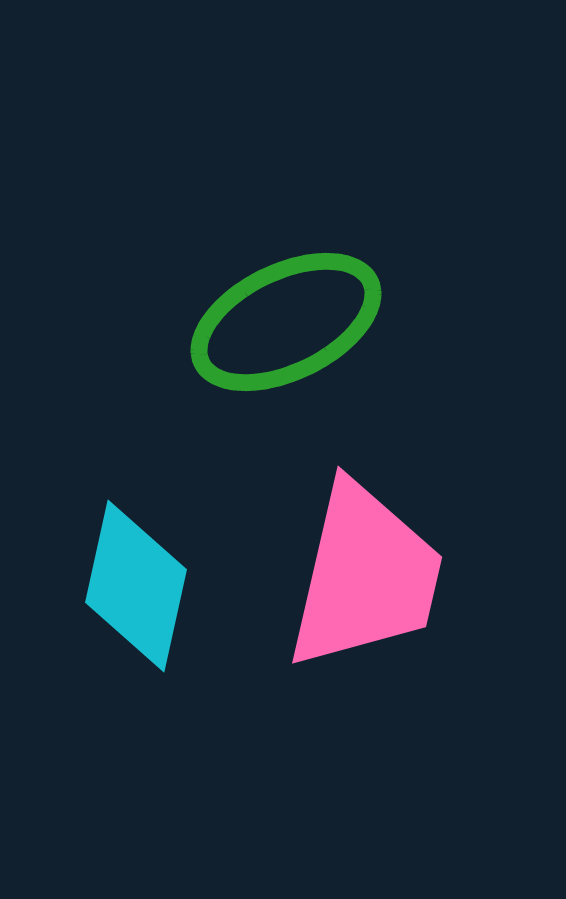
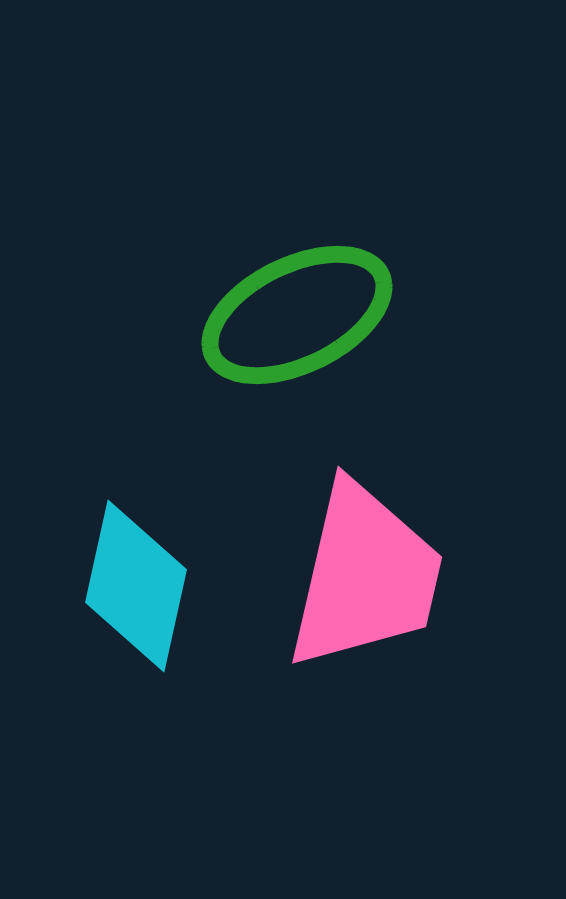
green ellipse: moved 11 px right, 7 px up
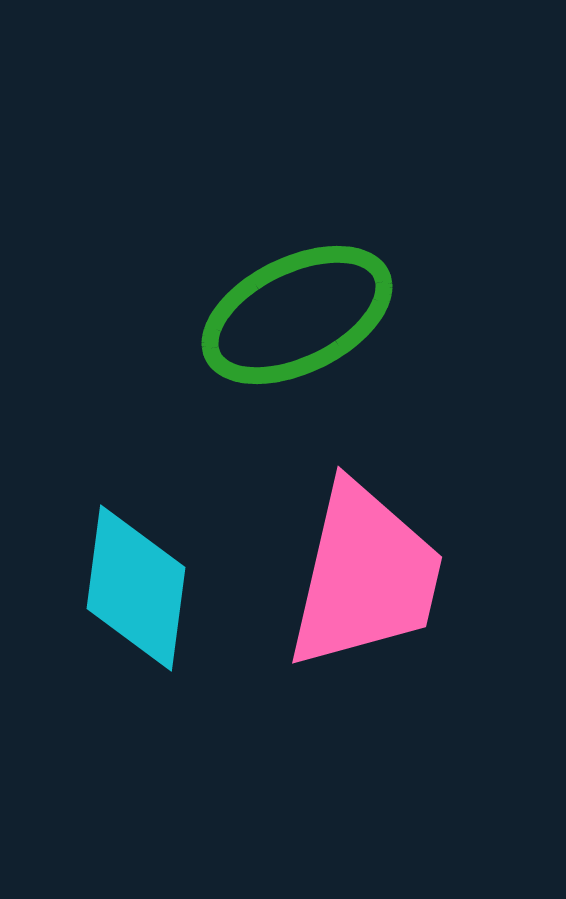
cyan diamond: moved 2 px down; rotated 5 degrees counterclockwise
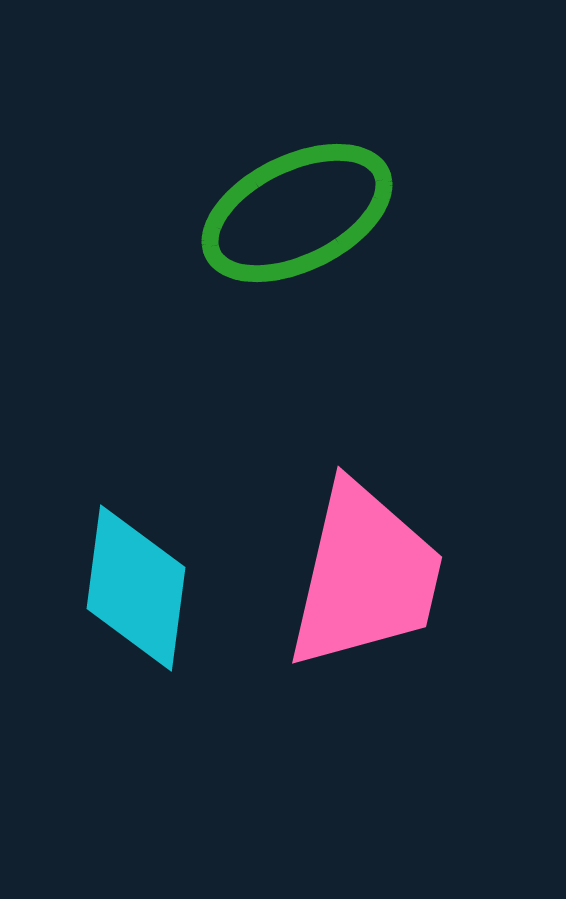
green ellipse: moved 102 px up
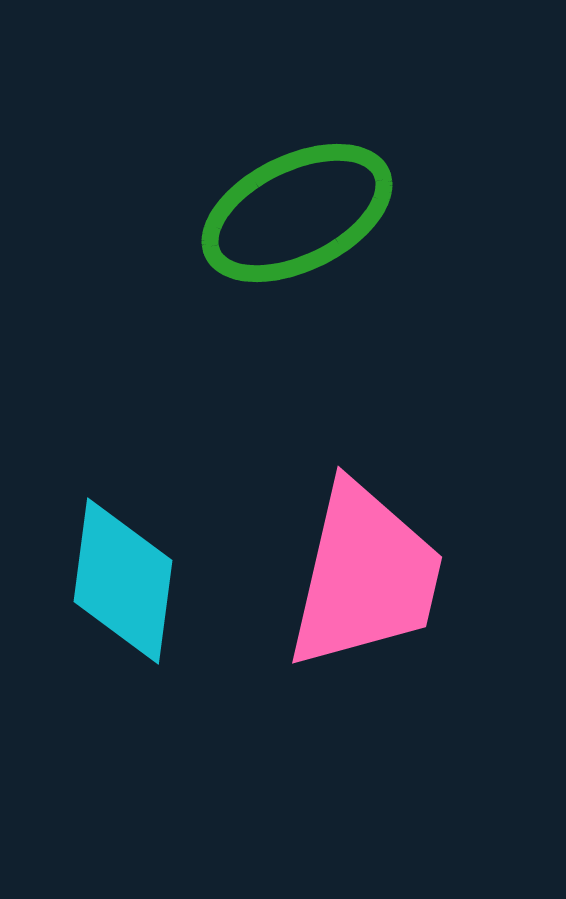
cyan diamond: moved 13 px left, 7 px up
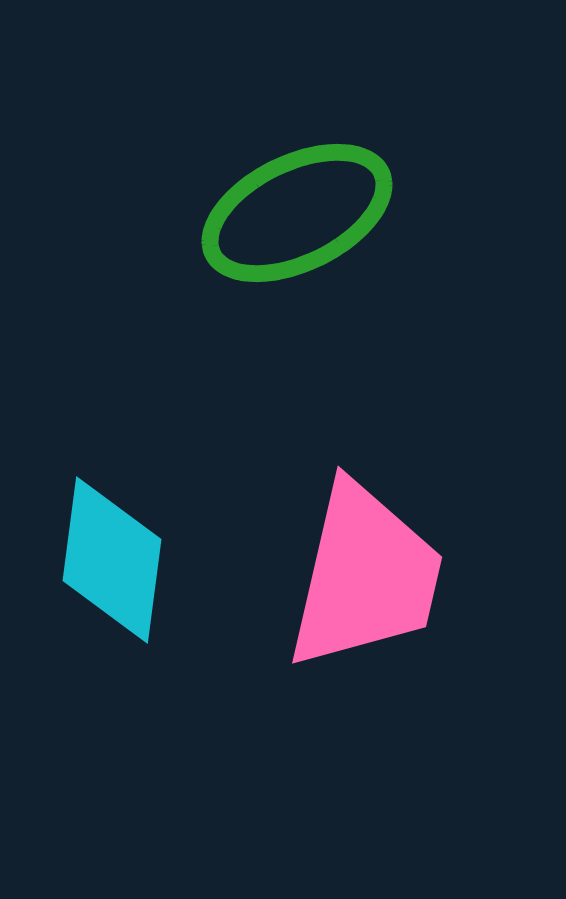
cyan diamond: moved 11 px left, 21 px up
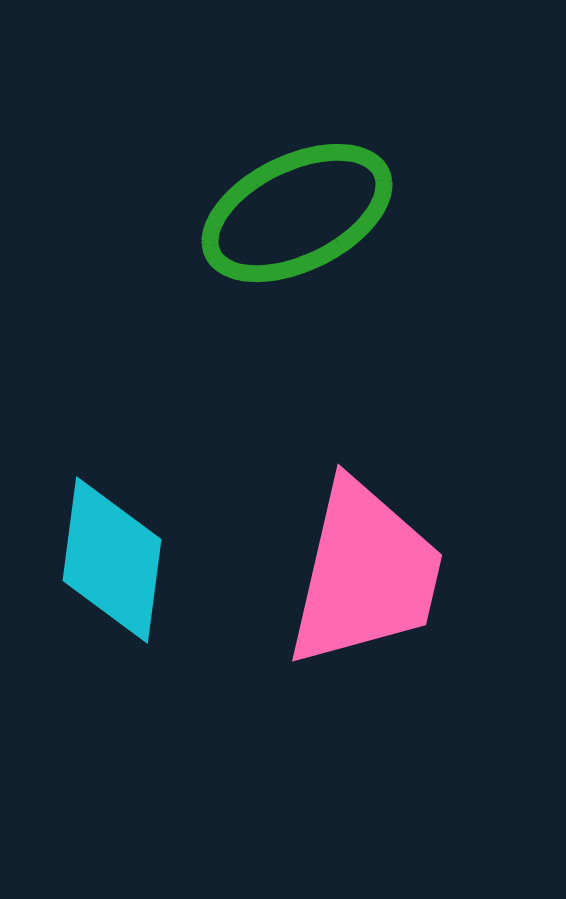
pink trapezoid: moved 2 px up
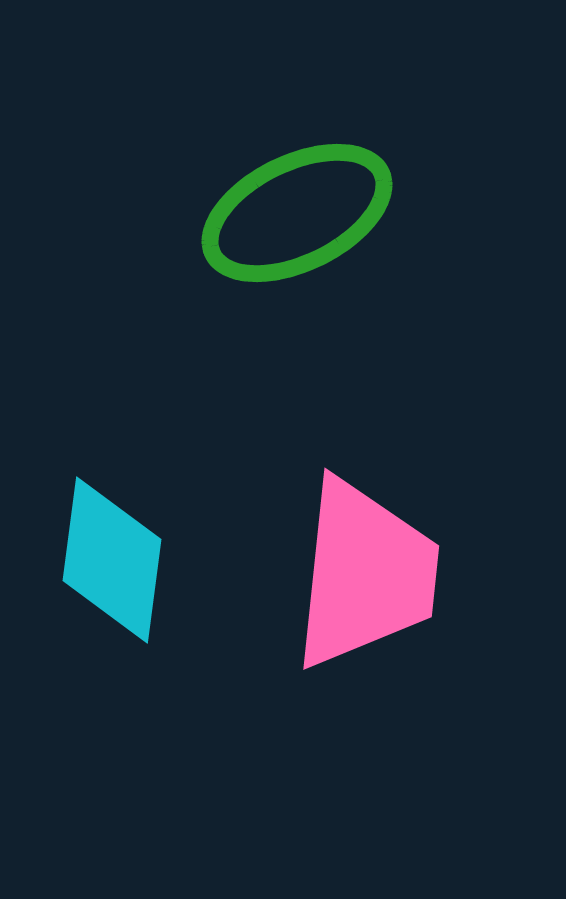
pink trapezoid: rotated 7 degrees counterclockwise
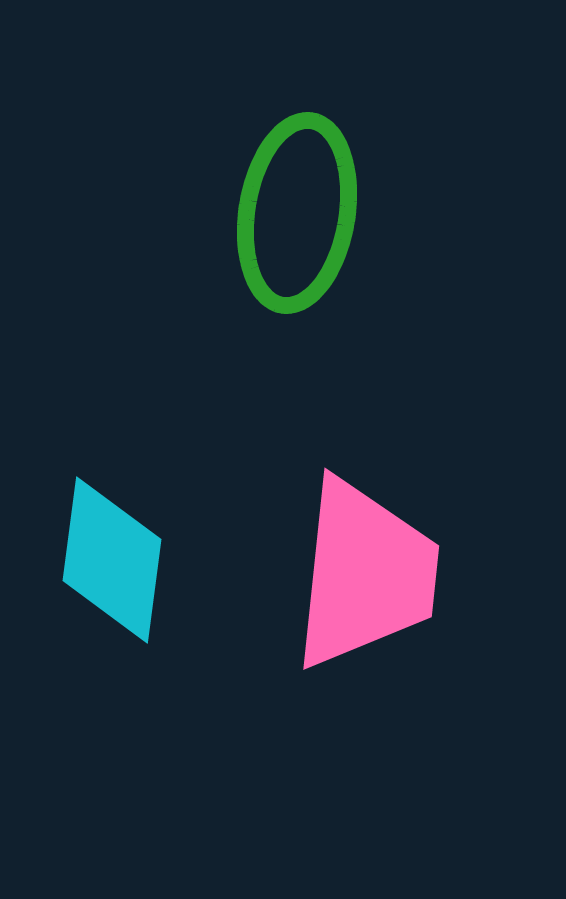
green ellipse: rotated 55 degrees counterclockwise
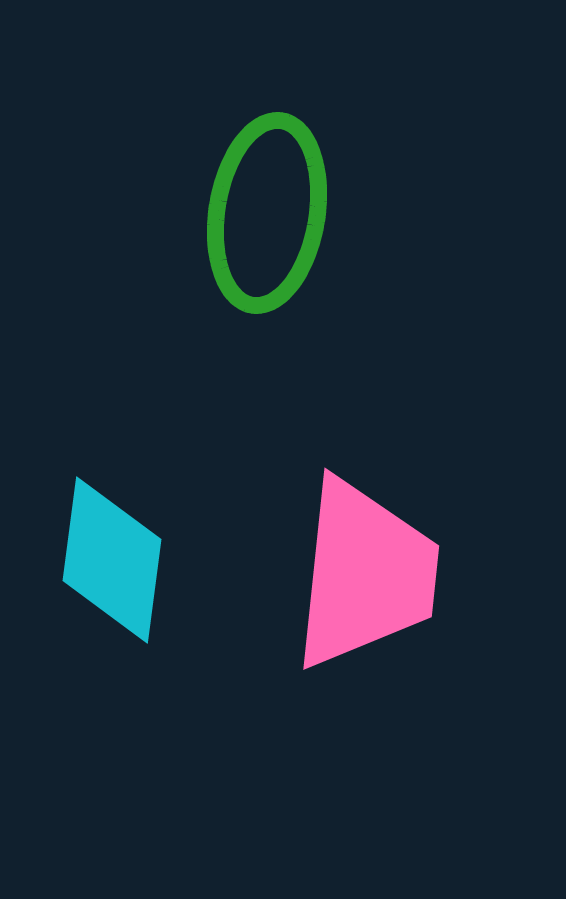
green ellipse: moved 30 px left
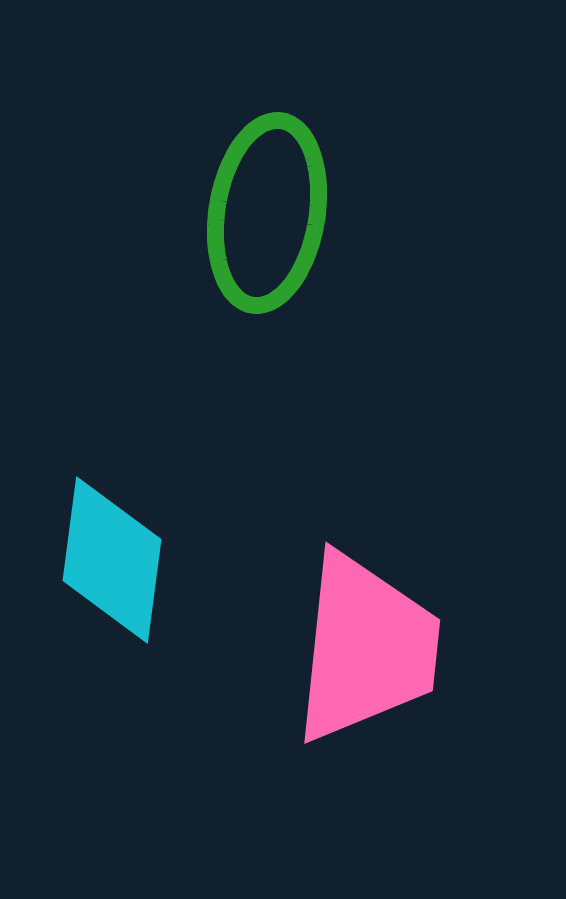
pink trapezoid: moved 1 px right, 74 px down
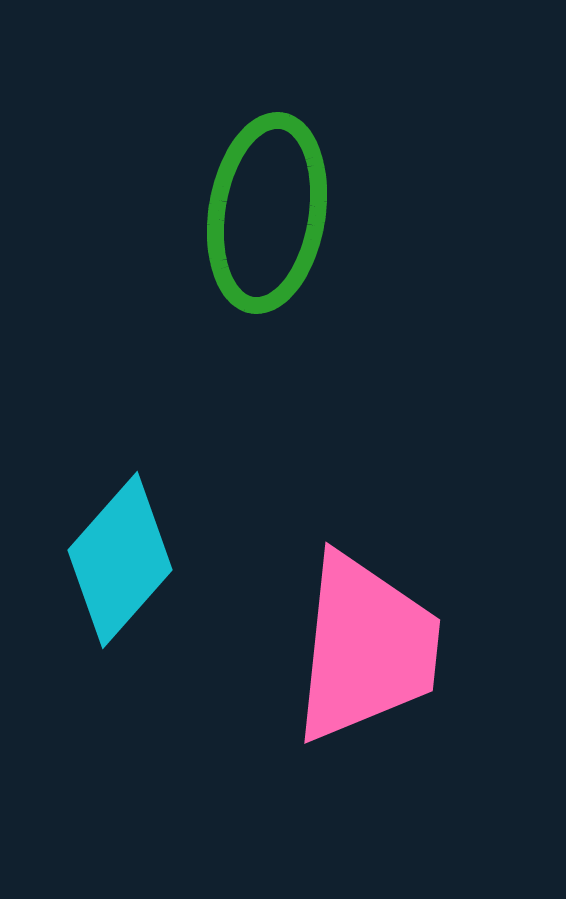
cyan diamond: moved 8 px right; rotated 34 degrees clockwise
